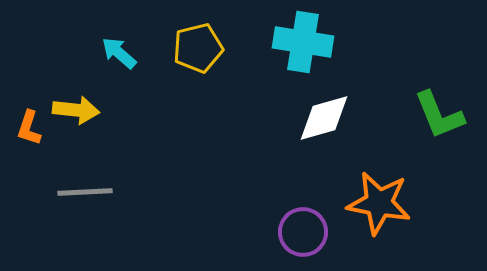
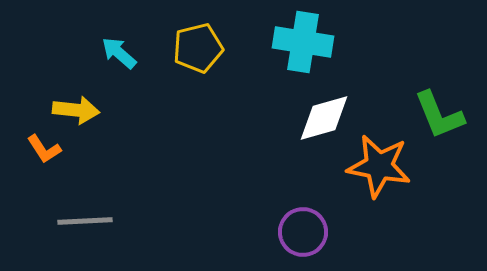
orange L-shape: moved 15 px right, 21 px down; rotated 51 degrees counterclockwise
gray line: moved 29 px down
orange star: moved 37 px up
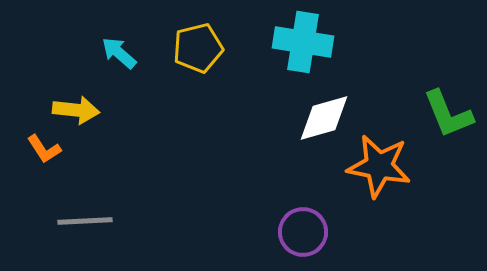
green L-shape: moved 9 px right, 1 px up
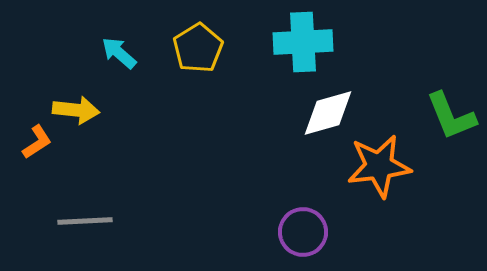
cyan cross: rotated 12 degrees counterclockwise
yellow pentagon: rotated 18 degrees counterclockwise
green L-shape: moved 3 px right, 2 px down
white diamond: moved 4 px right, 5 px up
orange L-shape: moved 7 px left, 7 px up; rotated 90 degrees counterclockwise
orange star: rotated 18 degrees counterclockwise
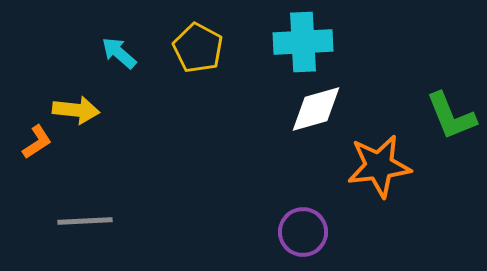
yellow pentagon: rotated 12 degrees counterclockwise
white diamond: moved 12 px left, 4 px up
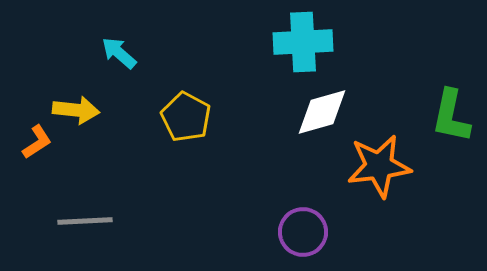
yellow pentagon: moved 12 px left, 69 px down
white diamond: moved 6 px right, 3 px down
green L-shape: rotated 34 degrees clockwise
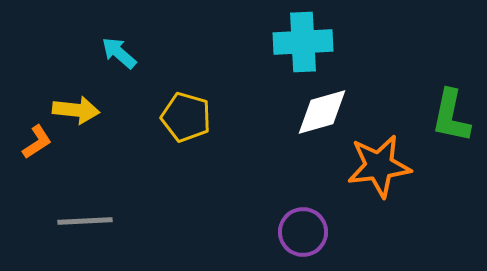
yellow pentagon: rotated 12 degrees counterclockwise
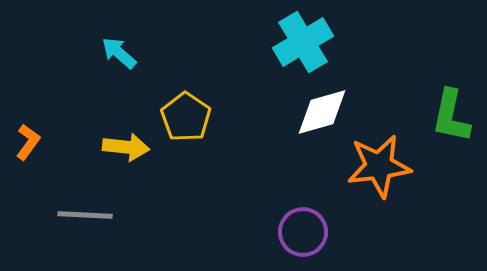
cyan cross: rotated 28 degrees counterclockwise
yellow arrow: moved 50 px right, 37 px down
yellow pentagon: rotated 18 degrees clockwise
orange L-shape: moved 9 px left; rotated 21 degrees counterclockwise
gray line: moved 6 px up; rotated 6 degrees clockwise
